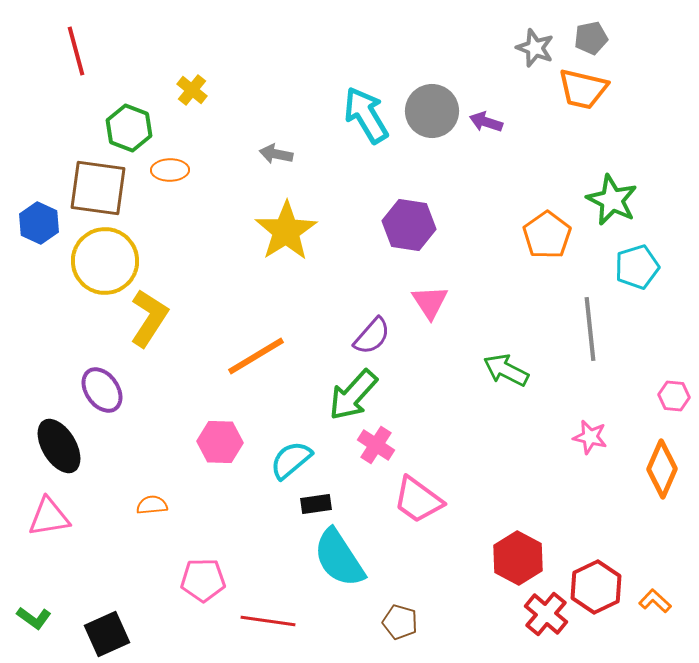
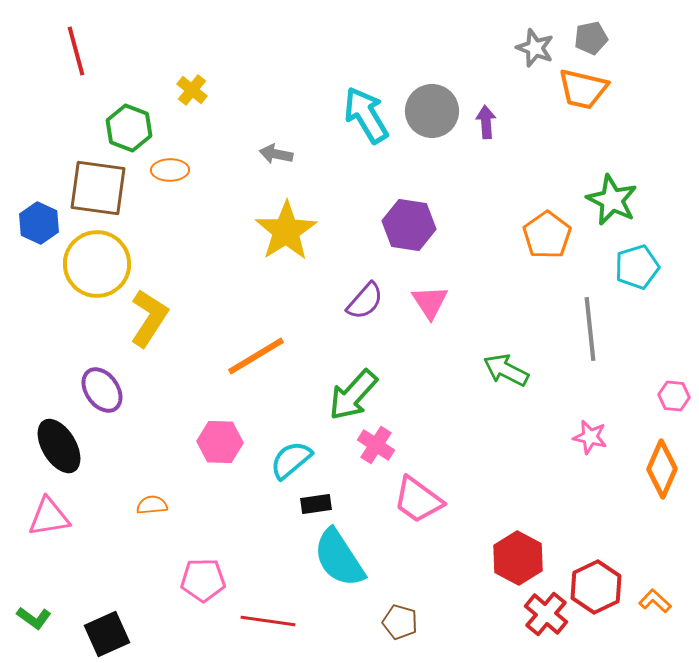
purple arrow at (486, 122): rotated 68 degrees clockwise
yellow circle at (105, 261): moved 8 px left, 3 px down
purple semicircle at (372, 336): moved 7 px left, 35 px up
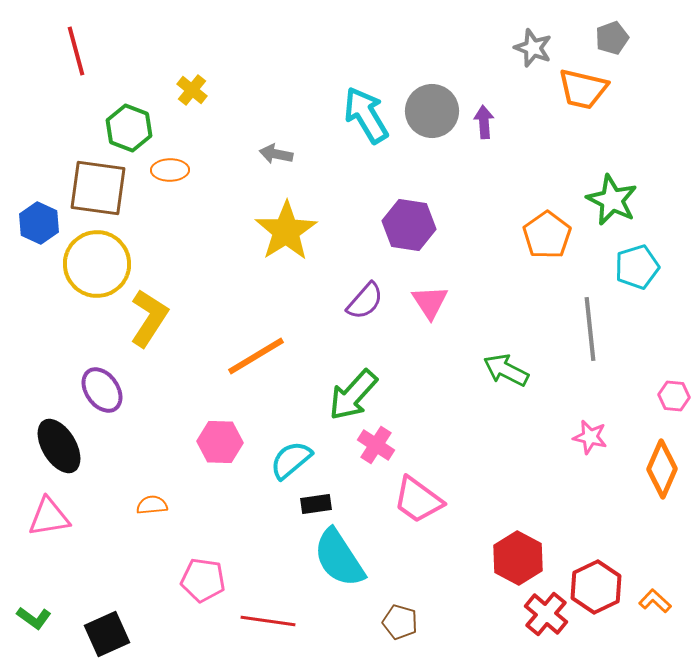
gray pentagon at (591, 38): moved 21 px right; rotated 8 degrees counterclockwise
gray star at (535, 48): moved 2 px left
purple arrow at (486, 122): moved 2 px left
pink pentagon at (203, 580): rotated 9 degrees clockwise
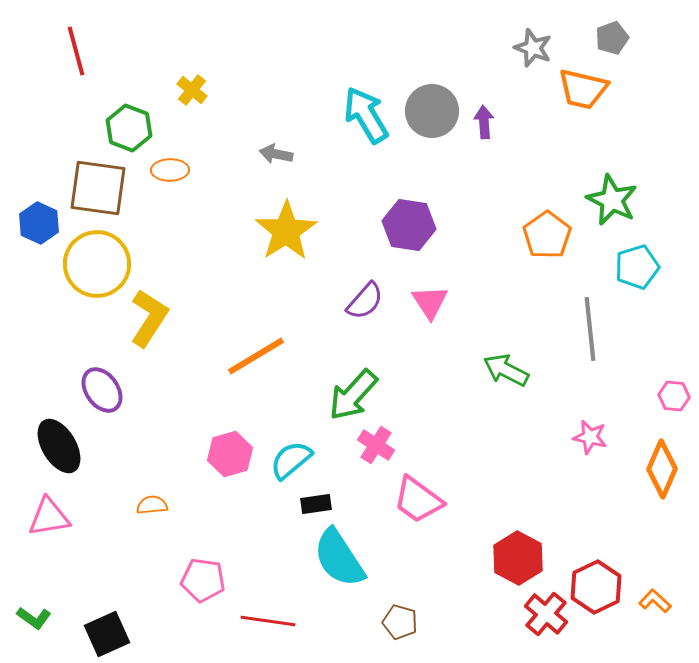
pink hexagon at (220, 442): moved 10 px right, 12 px down; rotated 18 degrees counterclockwise
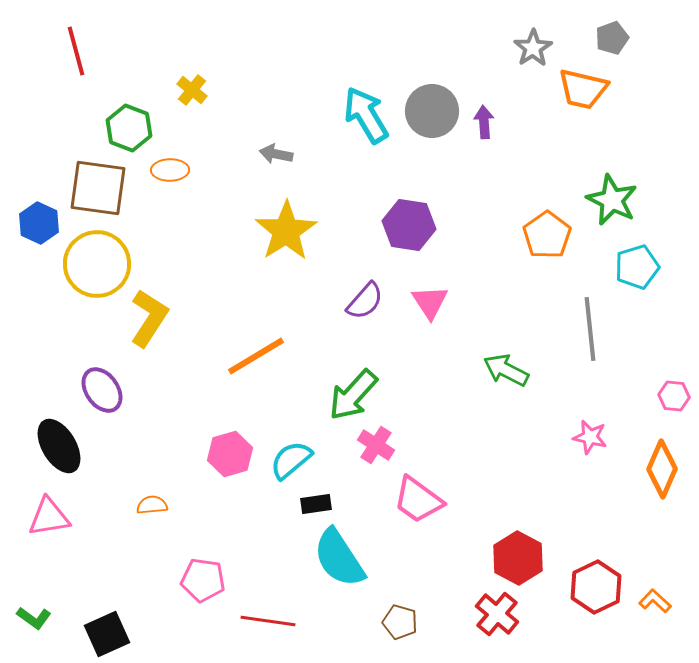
gray star at (533, 48): rotated 18 degrees clockwise
red cross at (546, 614): moved 49 px left
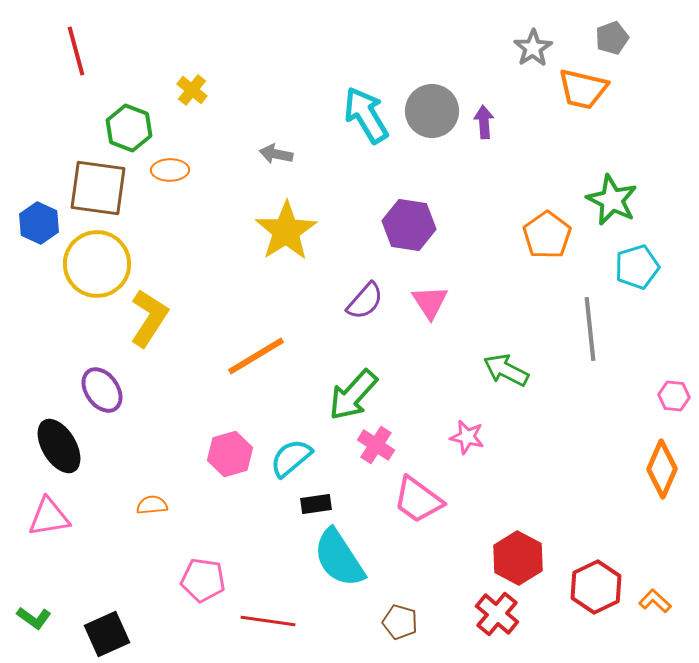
pink star at (590, 437): moved 123 px left
cyan semicircle at (291, 460): moved 2 px up
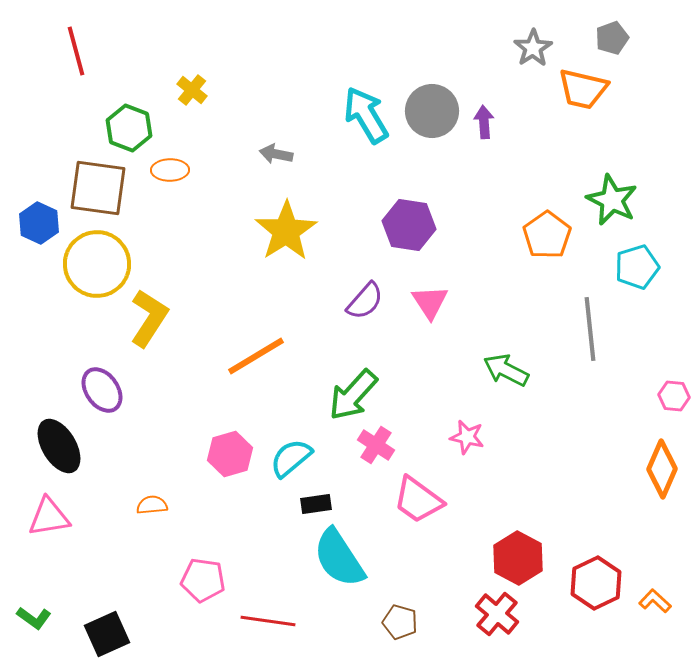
red hexagon at (596, 587): moved 4 px up
